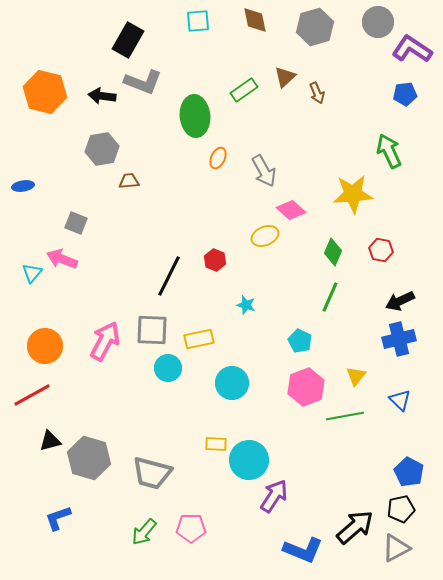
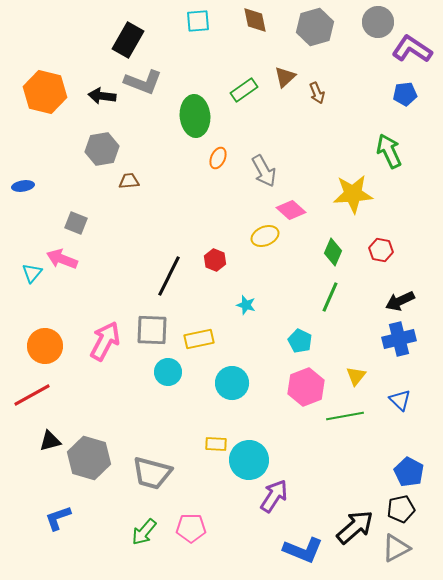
cyan circle at (168, 368): moved 4 px down
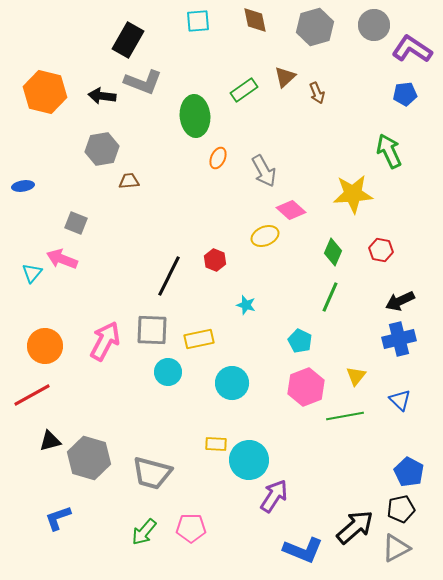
gray circle at (378, 22): moved 4 px left, 3 px down
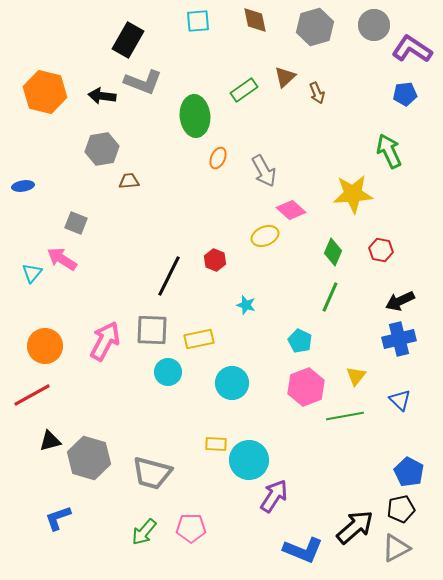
pink arrow at (62, 259): rotated 12 degrees clockwise
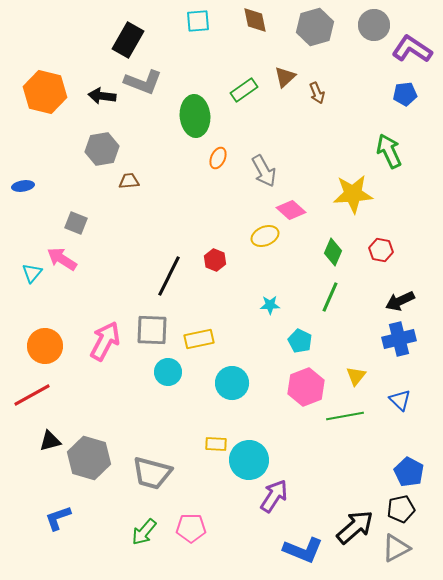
cyan star at (246, 305): moved 24 px right; rotated 18 degrees counterclockwise
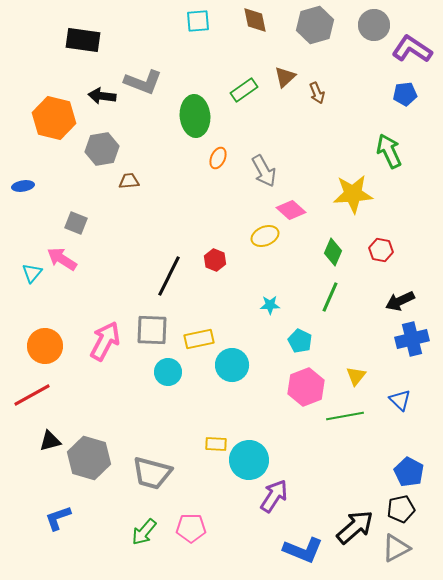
gray hexagon at (315, 27): moved 2 px up
black rectangle at (128, 40): moved 45 px left; rotated 68 degrees clockwise
orange hexagon at (45, 92): moved 9 px right, 26 px down
blue cross at (399, 339): moved 13 px right
cyan circle at (232, 383): moved 18 px up
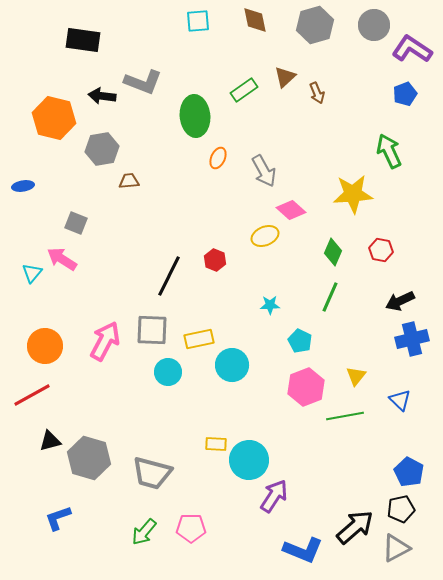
blue pentagon at (405, 94): rotated 15 degrees counterclockwise
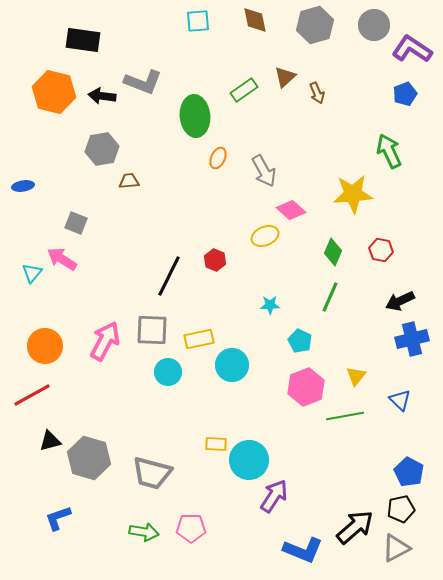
orange hexagon at (54, 118): moved 26 px up
green arrow at (144, 532): rotated 120 degrees counterclockwise
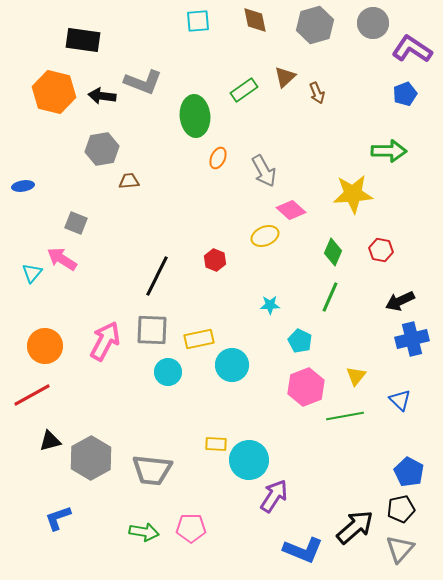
gray circle at (374, 25): moved 1 px left, 2 px up
green arrow at (389, 151): rotated 116 degrees clockwise
black line at (169, 276): moved 12 px left
gray hexagon at (89, 458): moved 2 px right; rotated 15 degrees clockwise
gray trapezoid at (152, 473): moved 3 px up; rotated 9 degrees counterclockwise
gray triangle at (396, 548): moved 4 px right, 1 px down; rotated 20 degrees counterclockwise
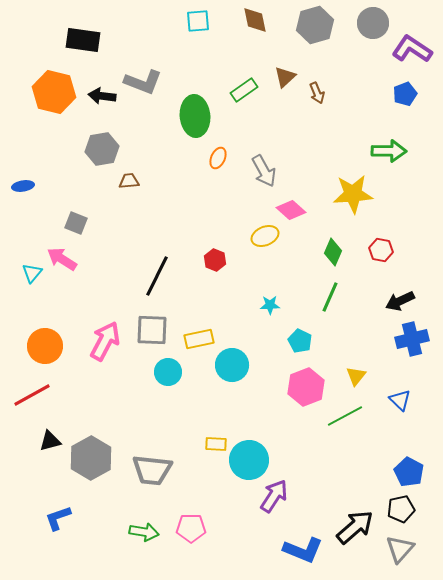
green line at (345, 416): rotated 18 degrees counterclockwise
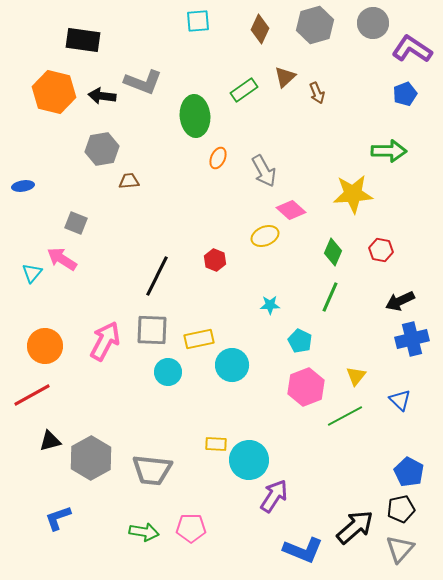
brown diamond at (255, 20): moved 5 px right, 9 px down; rotated 36 degrees clockwise
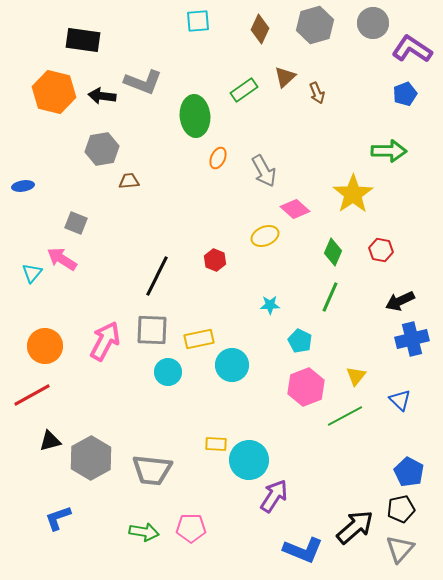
yellow star at (353, 194): rotated 30 degrees counterclockwise
pink diamond at (291, 210): moved 4 px right, 1 px up
